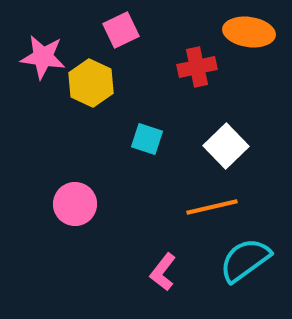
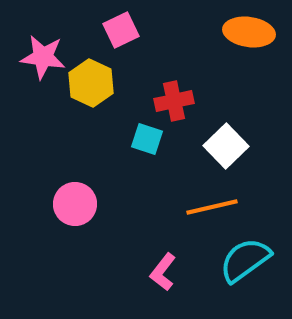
red cross: moved 23 px left, 34 px down
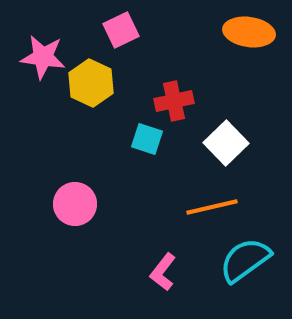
white square: moved 3 px up
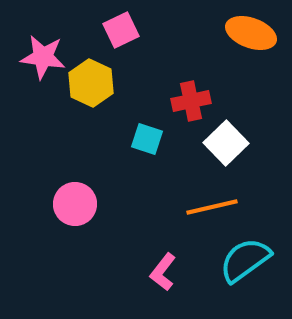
orange ellipse: moved 2 px right, 1 px down; rotated 12 degrees clockwise
red cross: moved 17 px right
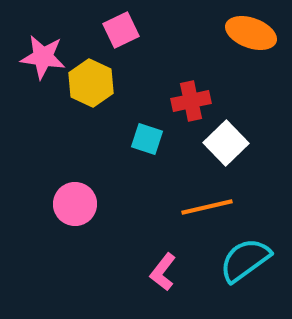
orange line: moved 5 px left
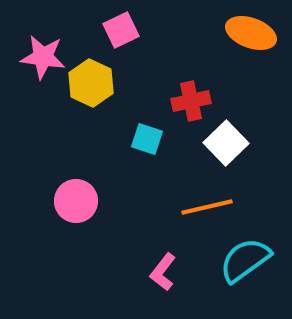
pink circle: moved 1 px right, 3 px up
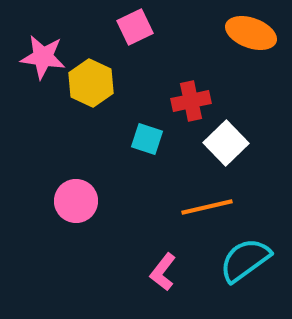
pink square: moved 14 px right, 3 px up
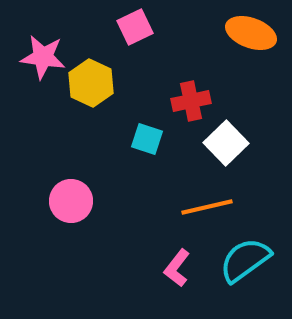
pink circle: moved 5 px left
pink L-shape: moved 14 px right, 4 px up
